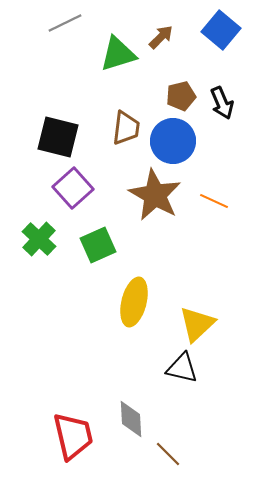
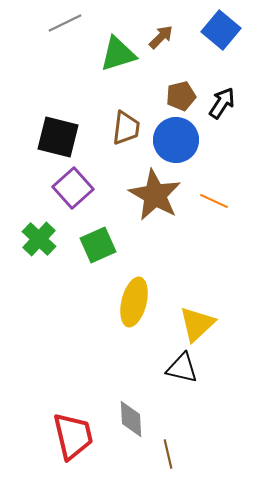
black arrow: rotated 124 degrees counterclockwise
blue circle: moved 3 px right, 1 px up
brown line: rotated 32 degrees clockwise
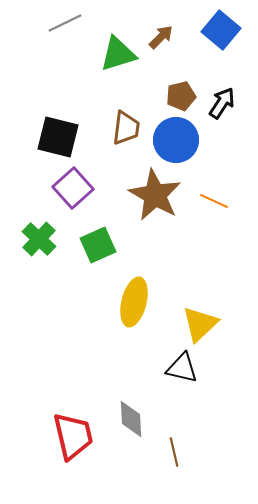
yellow triangle: moved 3 px right
brown line: moved 6 px right, 2 px up
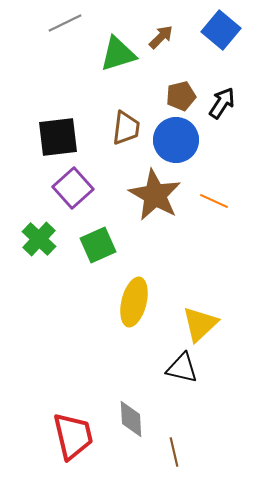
black square: rotated 21 degrees counterclockwise
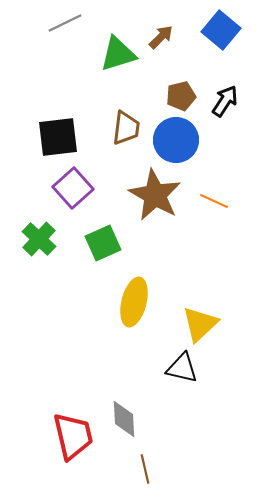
black arrow: moved 3 px right, 2 px up
green square: moved 5 px right, 2 px up
gray diamond: moved 7 px left
brown line: moved 29 px left, 17 px down
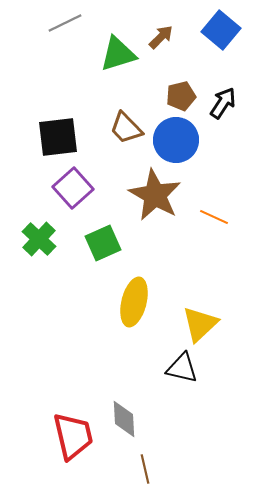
black arrow: moved 2 px left, 2 px down
brown trapezoid: rotated 129 degrees clockwise
orange line: moved 16 px down
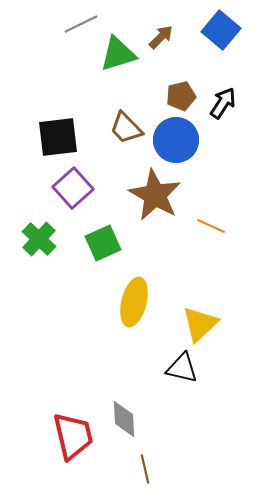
gray line: moved 16 px right, 1 px down
orange line: moved 3 px left, 9 px down
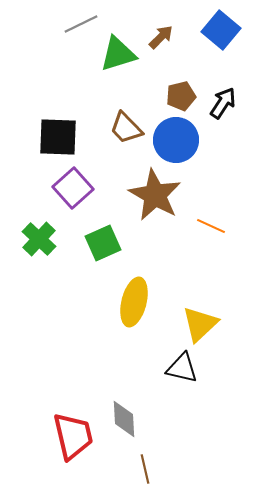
black square: rotated 9 degrees clockwise
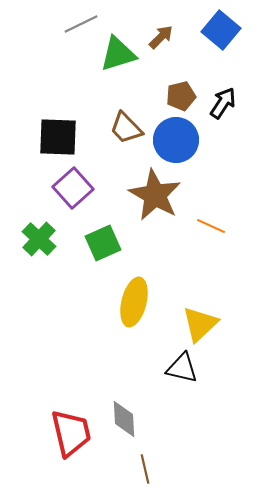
red trapezoid: moved 2 px left, 3 px up
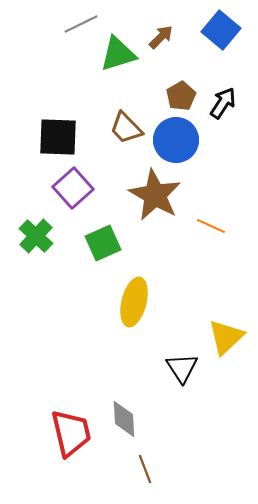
brown pentagon: rotated 16 degrees counterclockwise
green cross: moved 3 px left, 3 px up
yellow triangle: moved 26 px right, 13 px down
black triangle: rotated 44 degrees clockwise
brown line: rotated 8 degrees counterclockwise
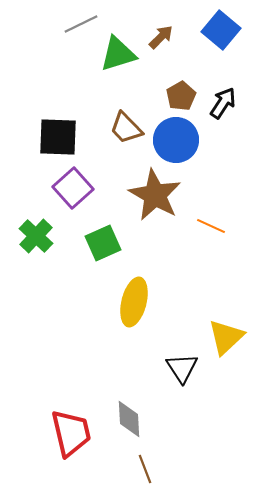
gray diamond: moved 5 px right
